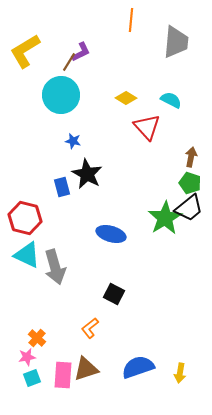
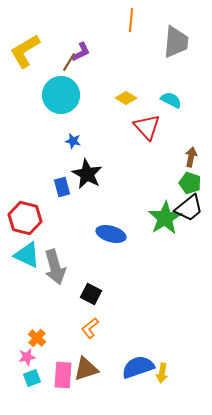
black square: moved 23 px left
yellow arrow: moved 18 px left
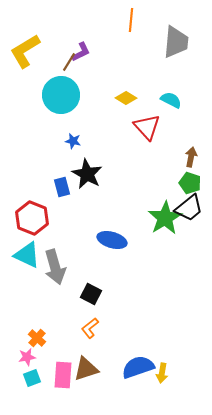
red hexagon: moved 7 px right; rotated 8 degrees clockwise
blue ellipse: moved 1 px right, 6 px down
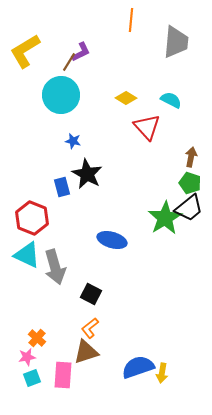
brown triangle: moved 17 px up
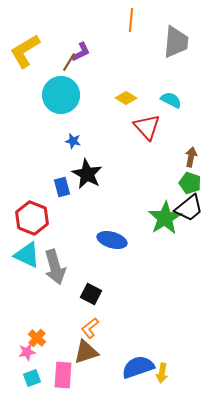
pink star: moved 5 px up
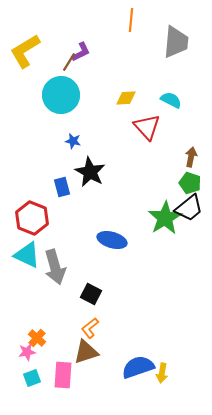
yellow diamond: rotated 35 degrees counterclockwise
black star: moved 3 px right, 2 px up
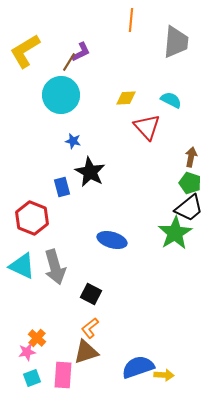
green star: moved 10 px right, 15 px down
cyan triangle: moved 5 px left, 11 px down
yellow arrow: moved 2 px right, 2 px down; rotated 96 degrees counterclockwise
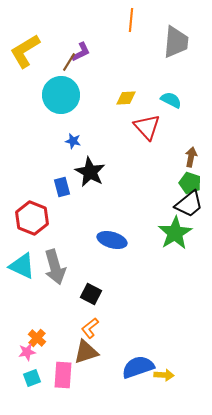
black trapezoid: moved 4 px up
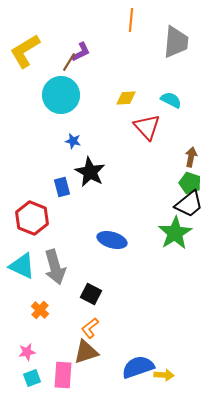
orange cross: moved 3 px right, 28 px up
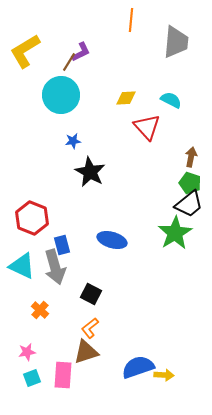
blue star: rotated 21 degrees counterclockwise
blue rectangle: moved 58 px down
